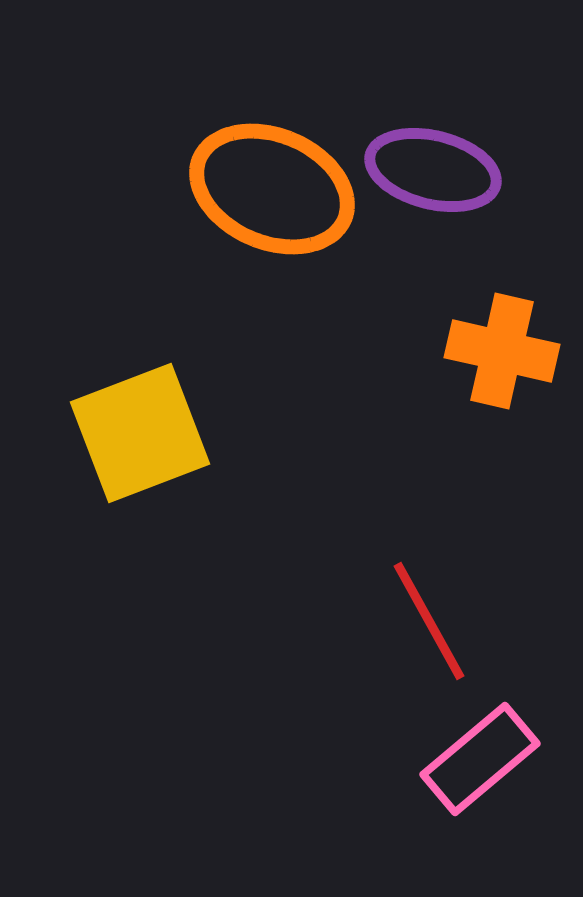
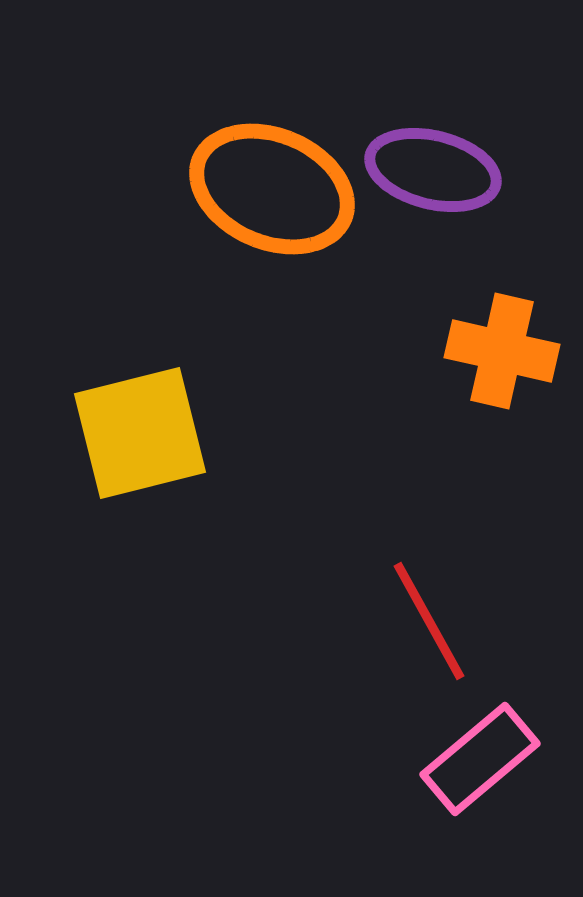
yellow square: rotated 7 degrees clockwise
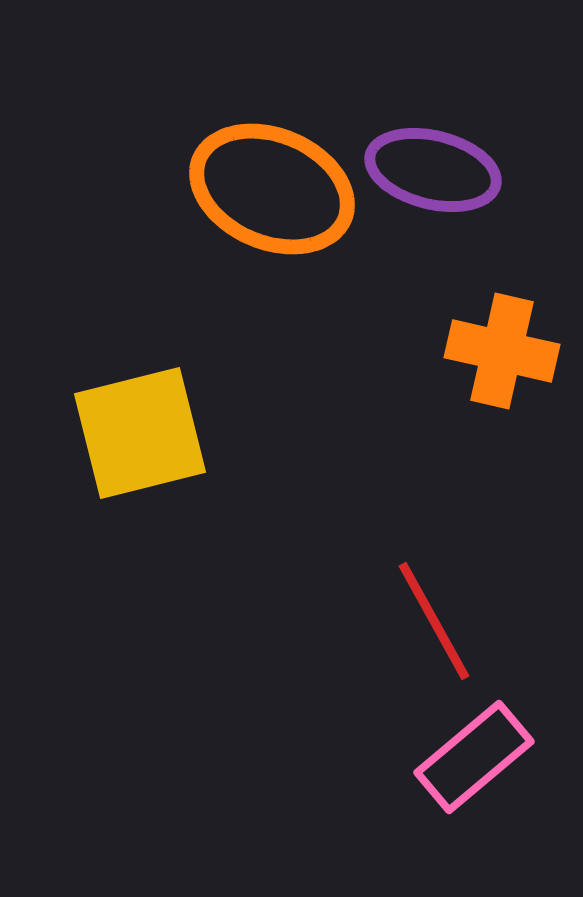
red line: moved 5 px right
pink rectangle: moved 6 px left, 2 px up
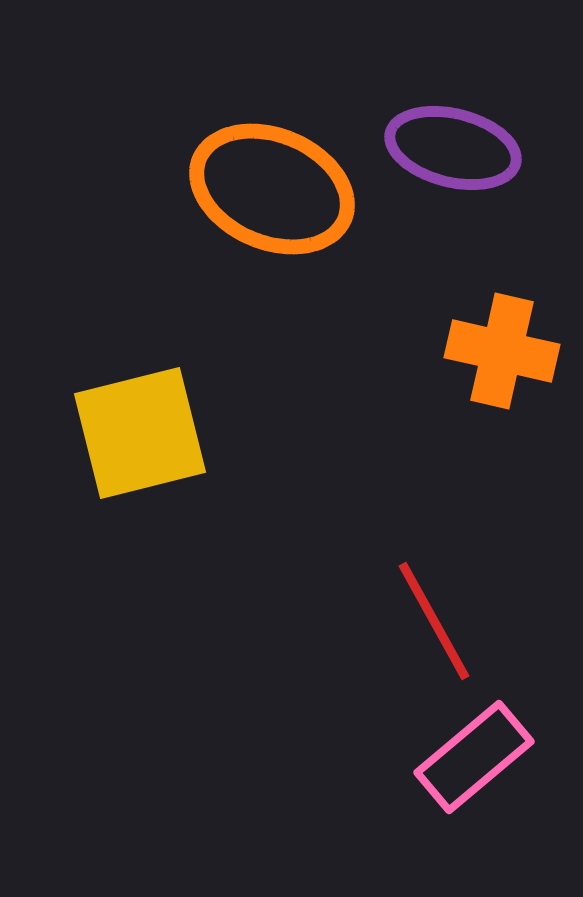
purple ellipse: moved 20 px right, 22 px up
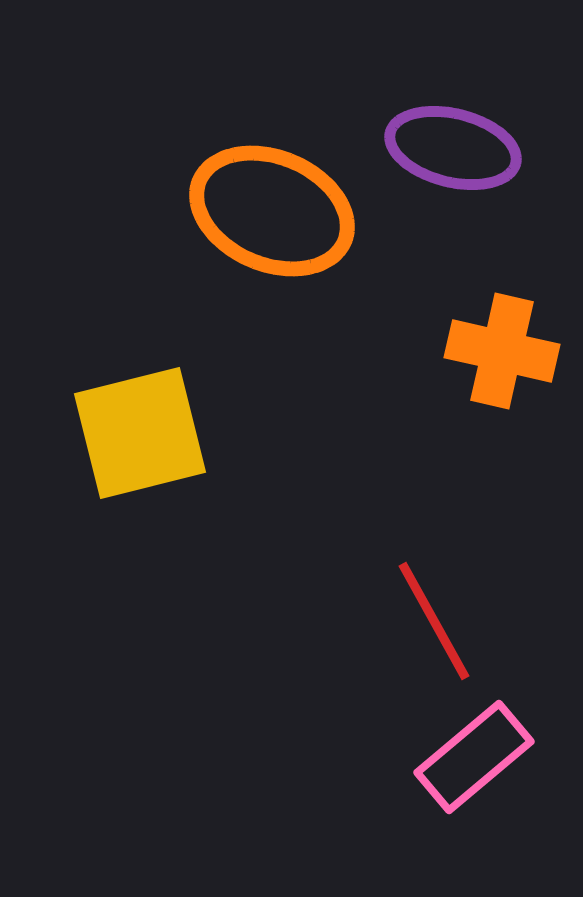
orange ellipse: moved 22 px down
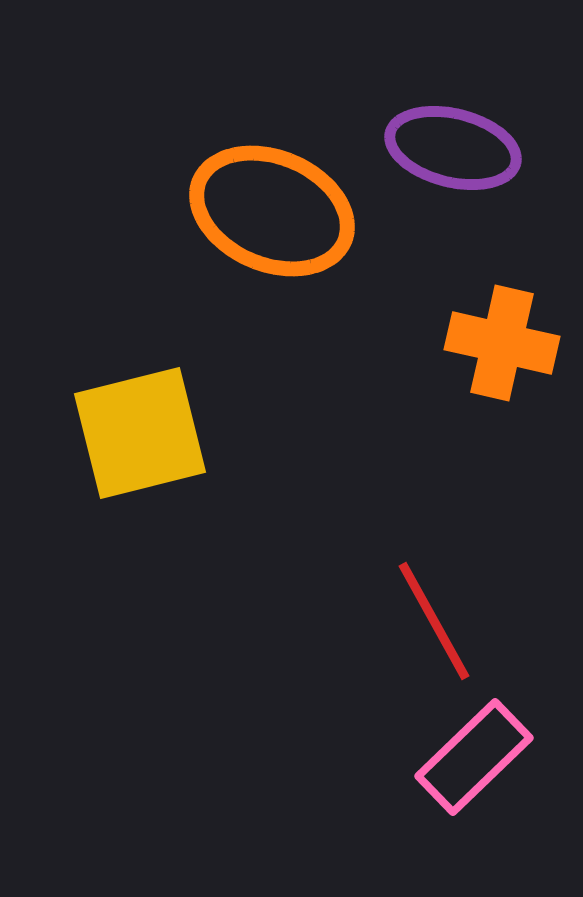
orange cross: moved 8 px up
pink rectangle: rotated 4 degrees counterclockwise
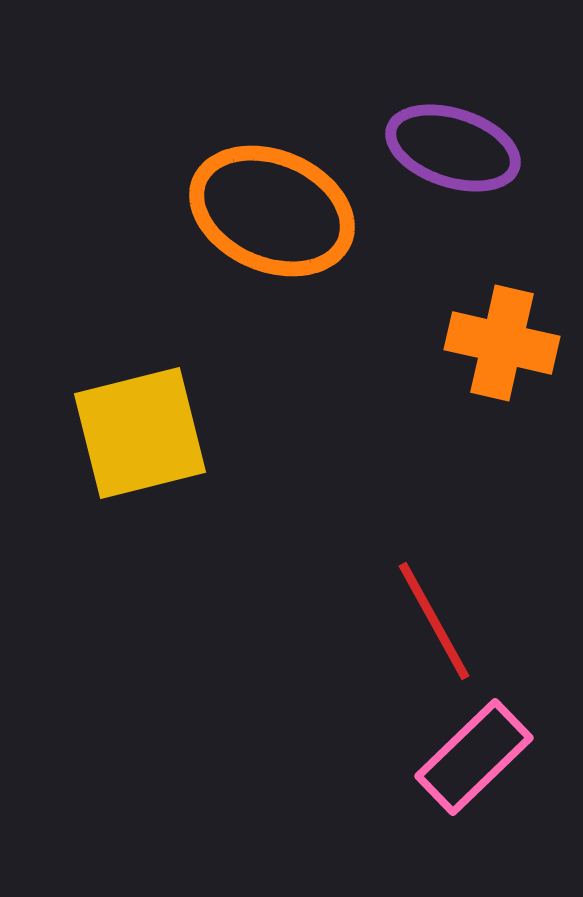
purple ellipse: rotated 4 degrees clockwise
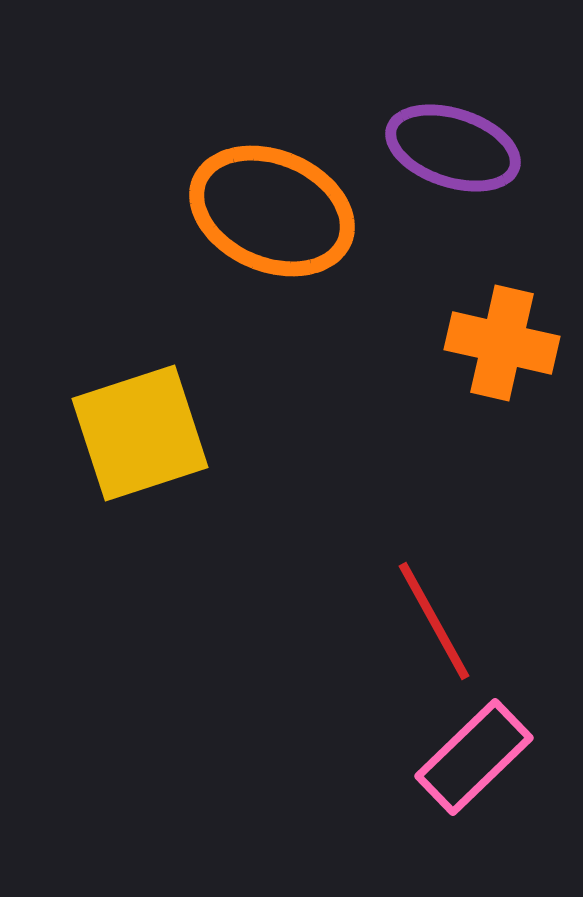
yellow square: rotated 4 degrees counterclockwise
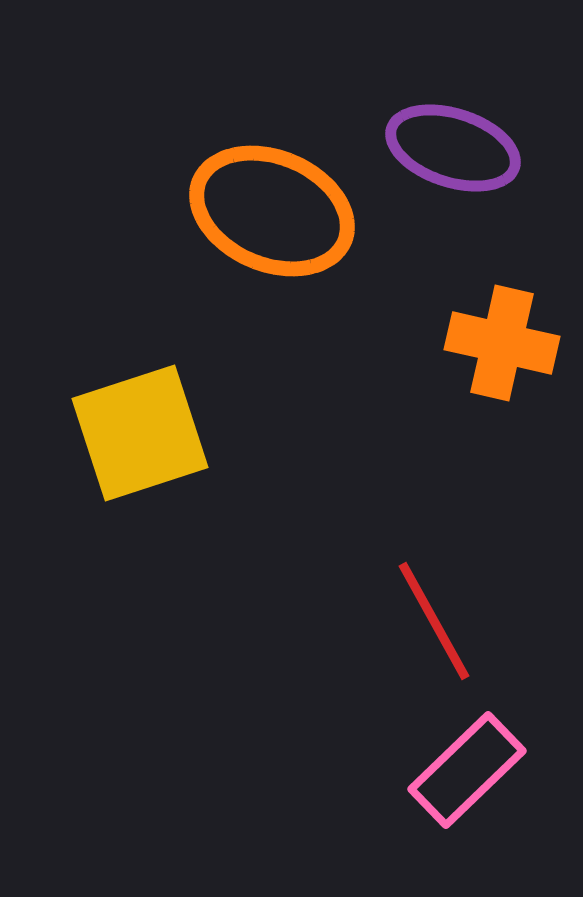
pink rectangle: moved 7 px left, 13 px down
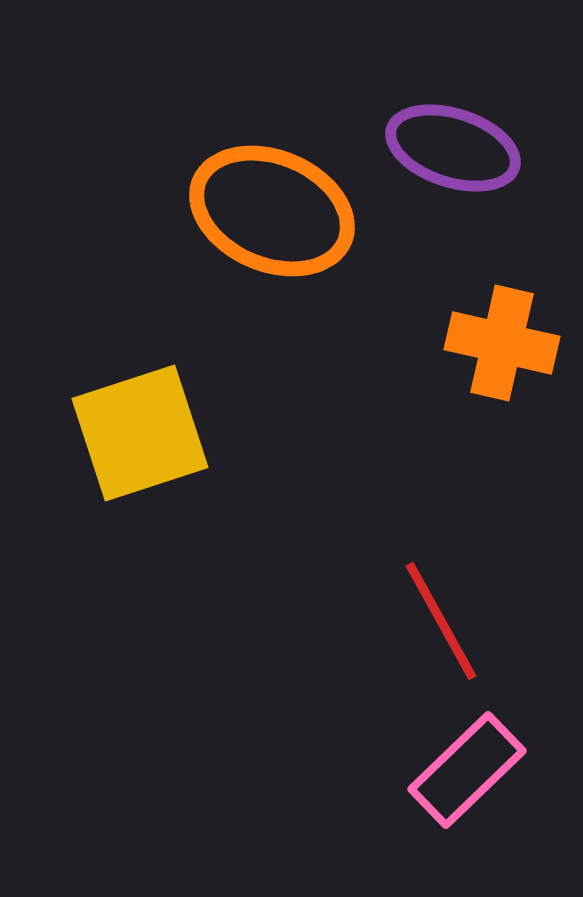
red line: moved 7 px right
